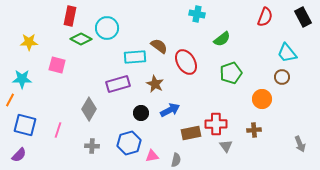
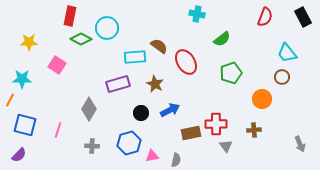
pink square: rotated 18 degrees clockwise
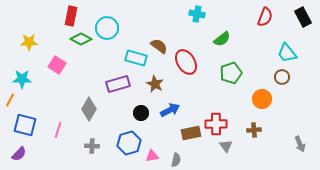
red rectangle: moved 1 px right
cyan rectangle: moved 1 px right, 1 px down; rotated 20 degrees clockwise
purple semicircle: moved 1 px up
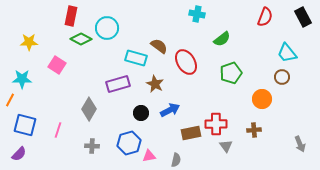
pink triangle: moved 3 px left
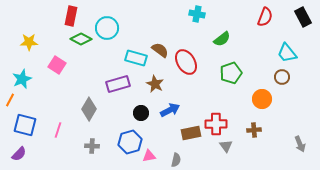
brown semicircle: moved 1 px right, 4 px down
cyan star: rotated 24 degrees counterclockwise
blue hexagon: moved 1 px right, 1 px up
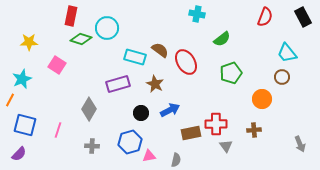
green diamond: rotated 10 degrees counterclockwise
cyan rectangle: moved 1 px left, 1 px up
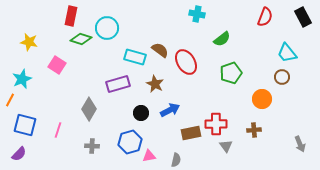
yellow star: rotated 12 degrees clockwise
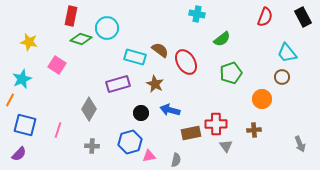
blue arrow: rotated 138 degrees counterclockwise
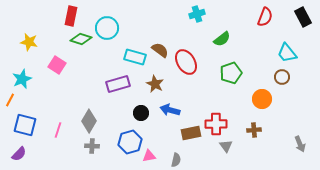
cyan cross: rotated 28 degrees counterclockwise
gray diamond: moved 12 px down
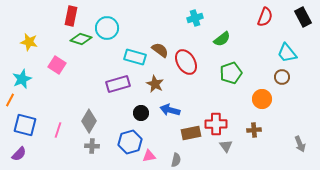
cyan cross: moved 2 px left, 4 px down
